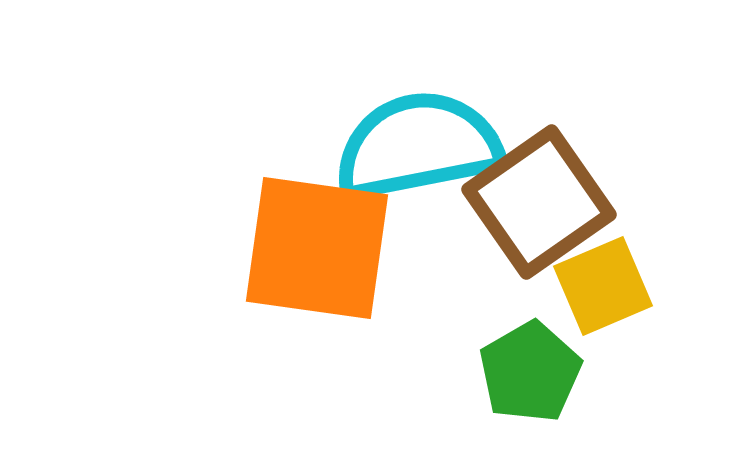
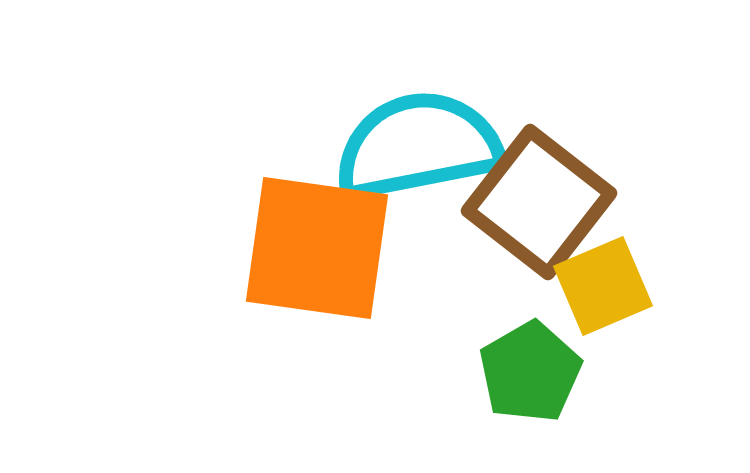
brown square: rotated 17 degrees counterclockwise
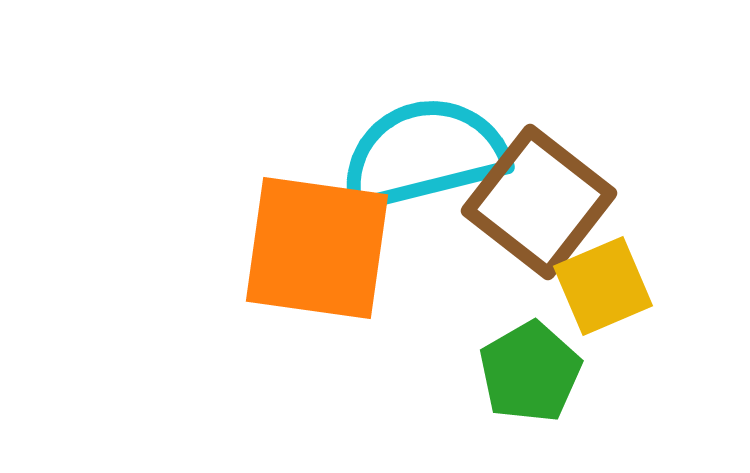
cyan semicircle: moved 6 px right, 8 px down; rotated 3 degrees counterclockwise
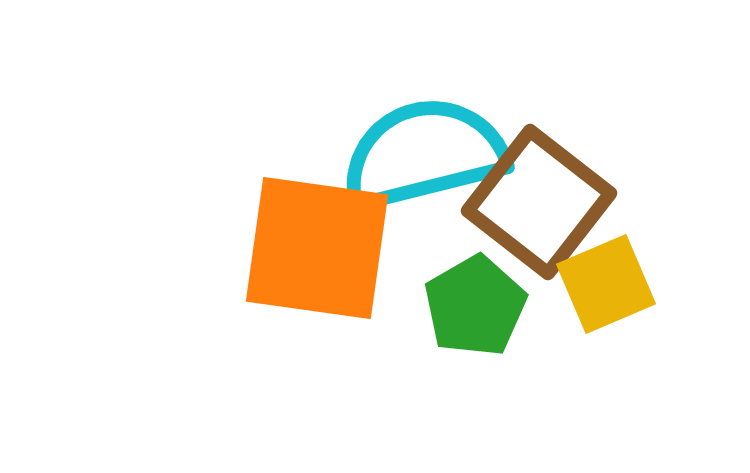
yellow square: moved 3 px right, 2 px up
green pentagon: moved 55 px left, 66 px up
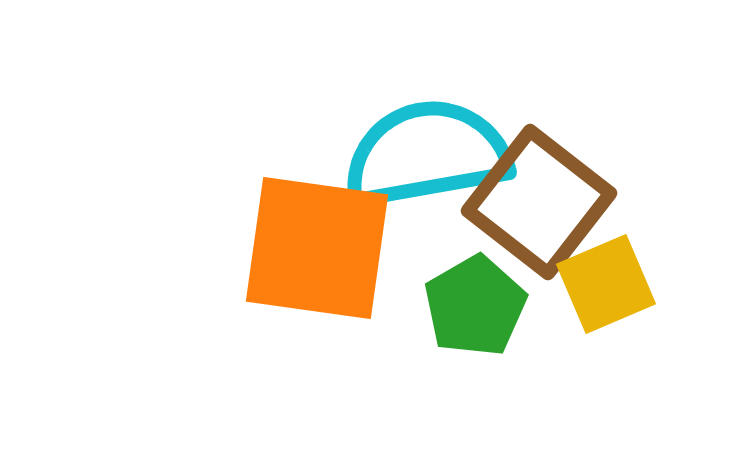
cyan semicircle: moved 3 px right; rotated 4 degrees clockwise
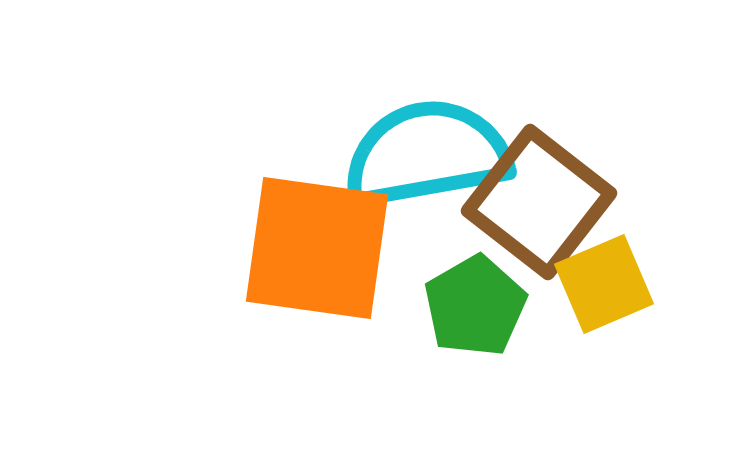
yellow square: moved 2 px left
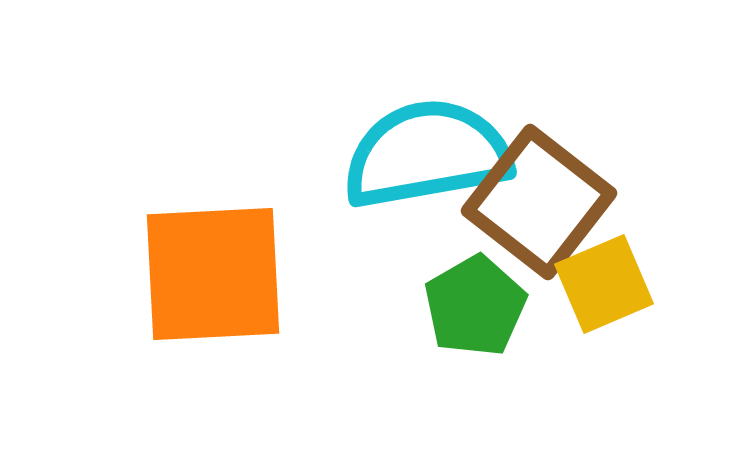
orange square: moved 104 px left, 26 px down; rotated 11 degrees counterclockwise
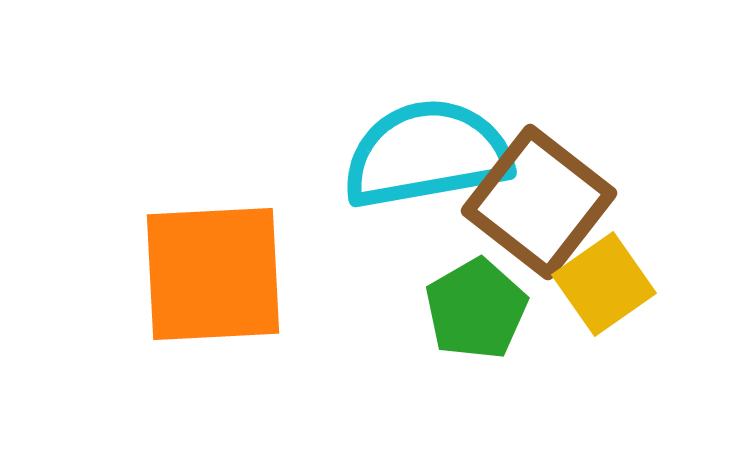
yellow square: rotated 12 degrees counterclockwise
green pentagon: moved 1 px right, 3 px down
